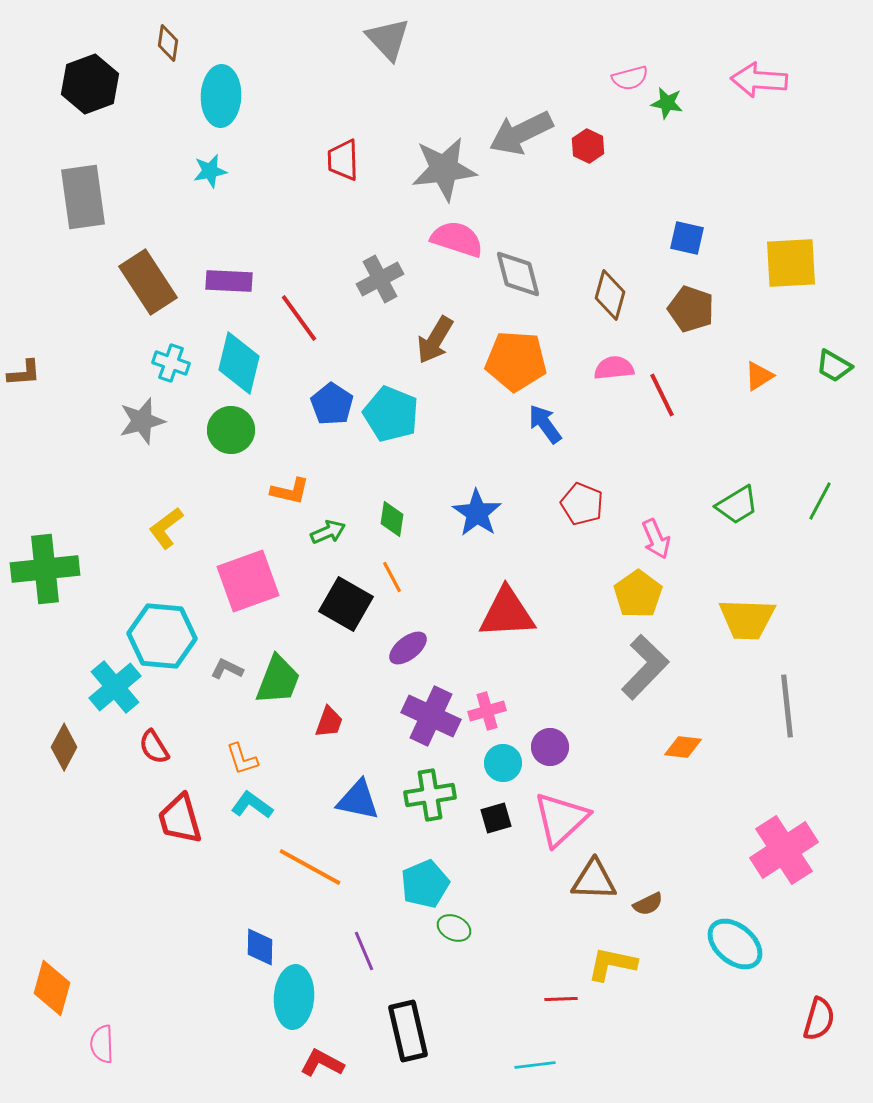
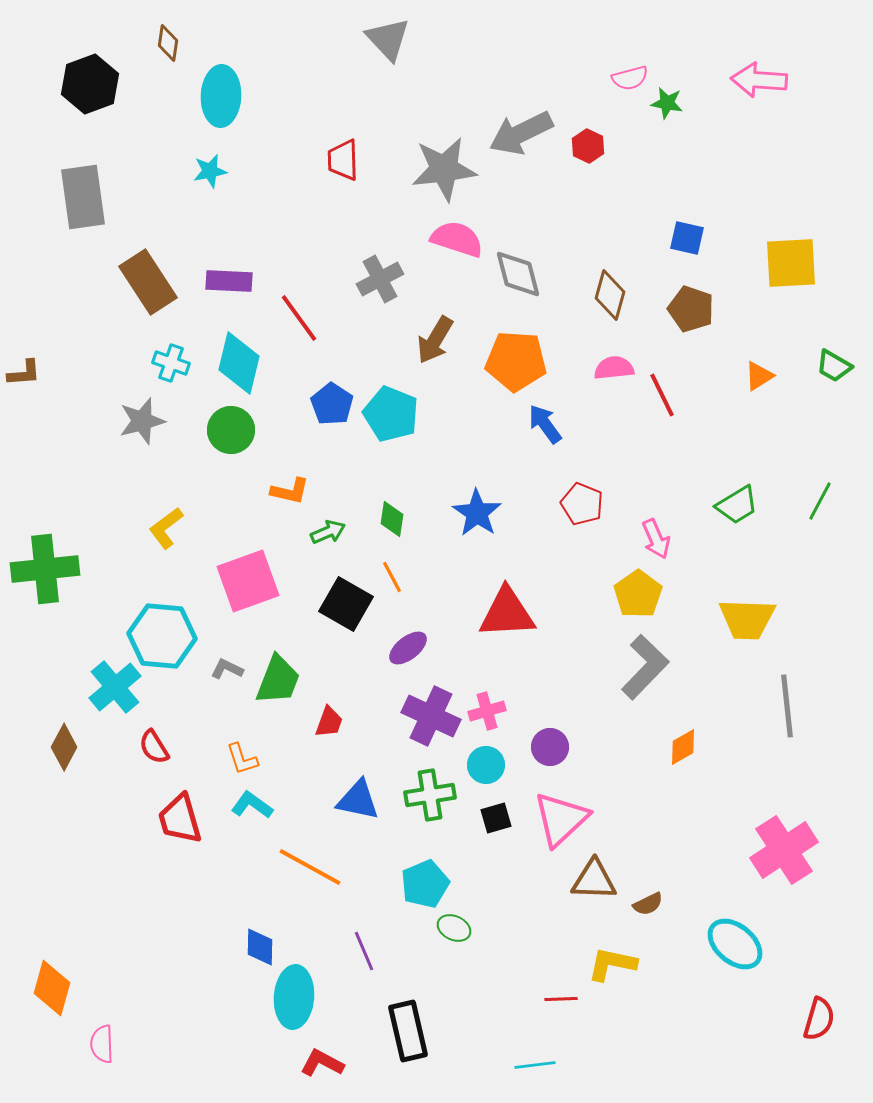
orange diamond at (683, 747): rotated 36 degrees counterclockwise
cyan circle at (503, 763): moved 17 px left, 2 px down
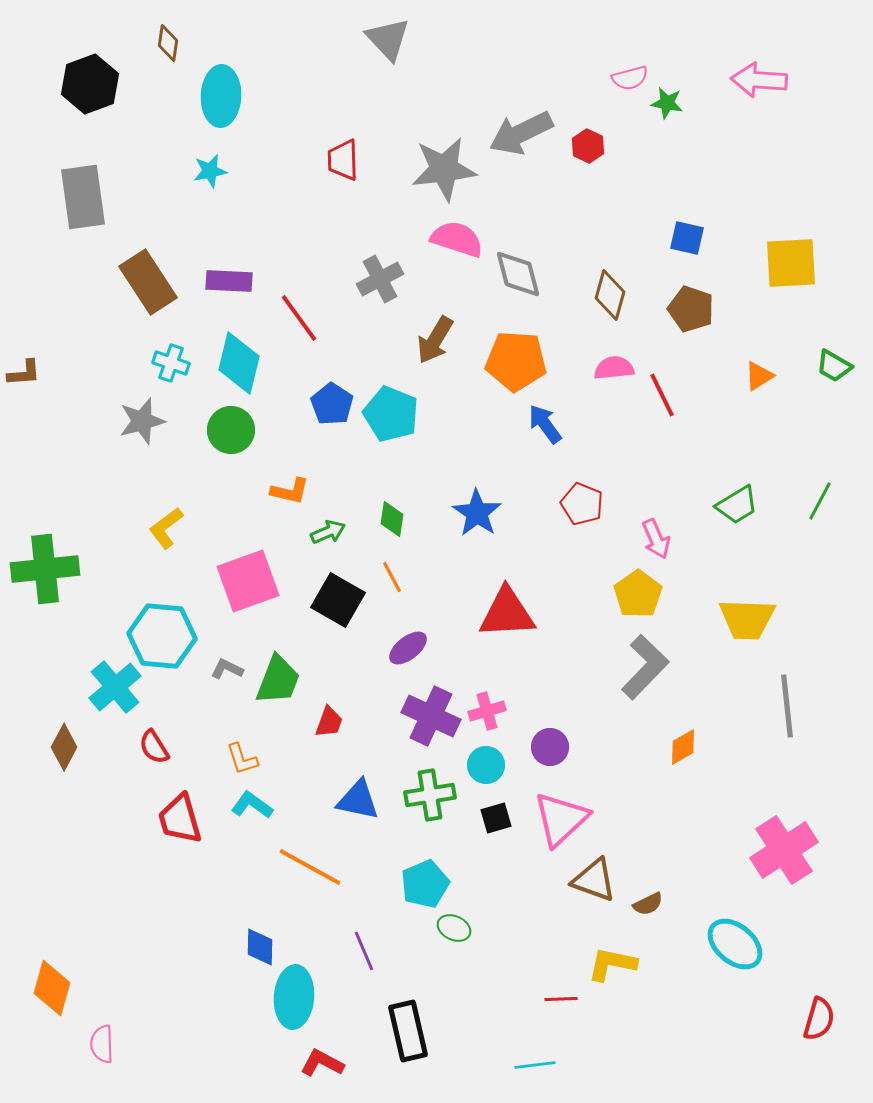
black square at (346, 604): moved 8 px left, 4 px up
brown triangle at (594, 880): rotated 18 degrees clockwise
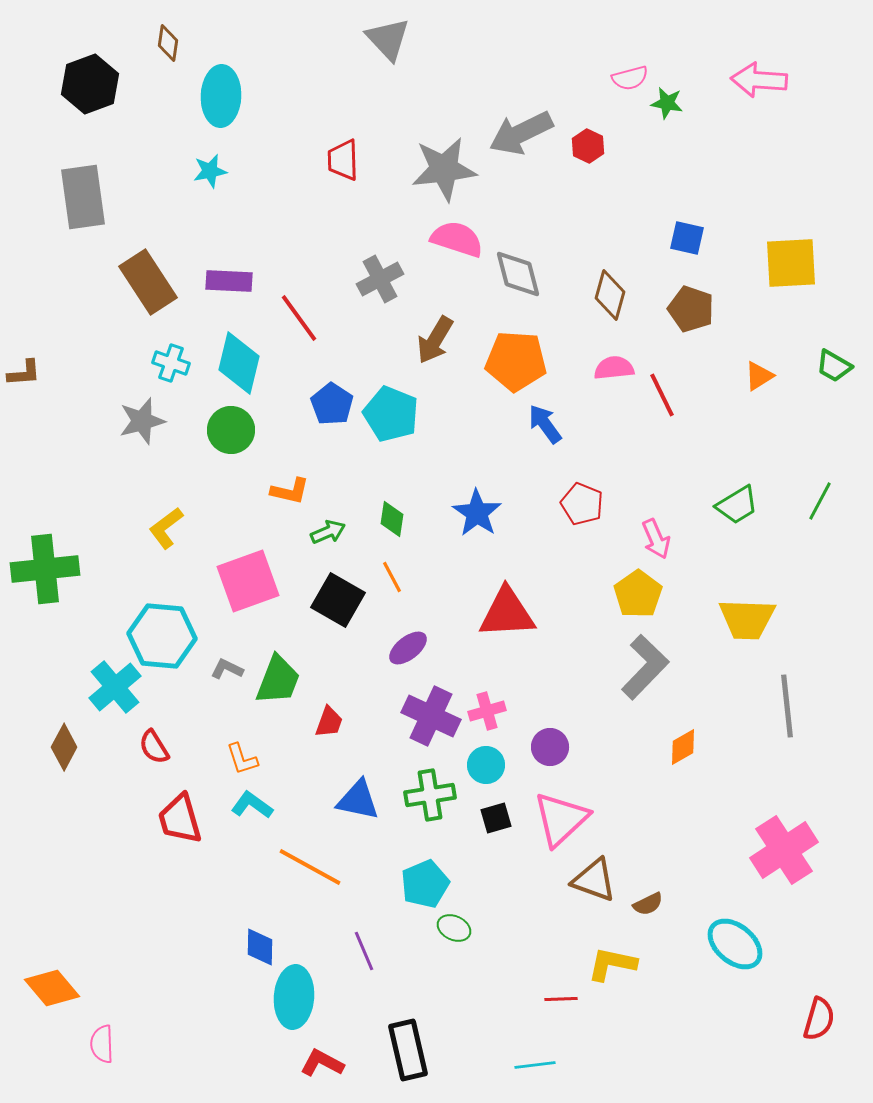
orange diamond at (52, 988): rotated 56 degrees counterclockwise
black rectangle at (408, 1031): moved 19 px down
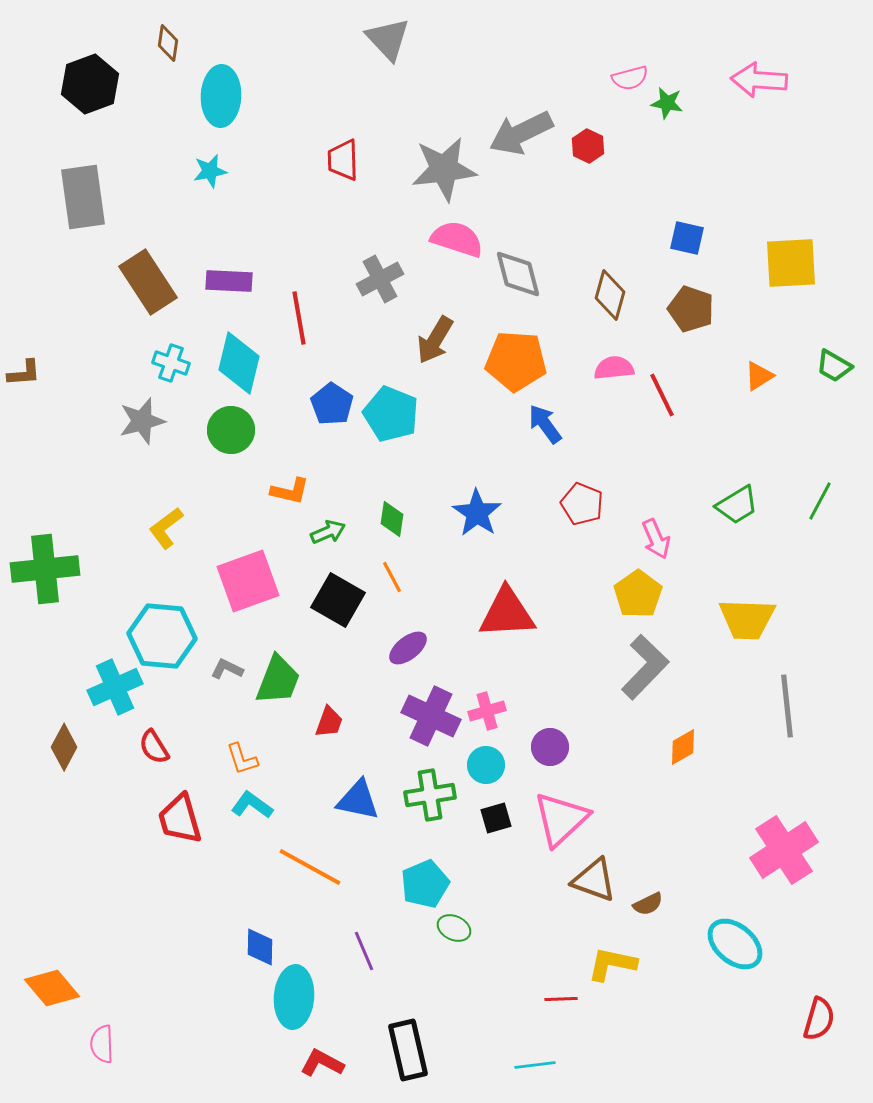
red line at (299, 318): rotated 26 degrees clockwise
cyan cross at (115, 687): rotated 16 degrees clockwise
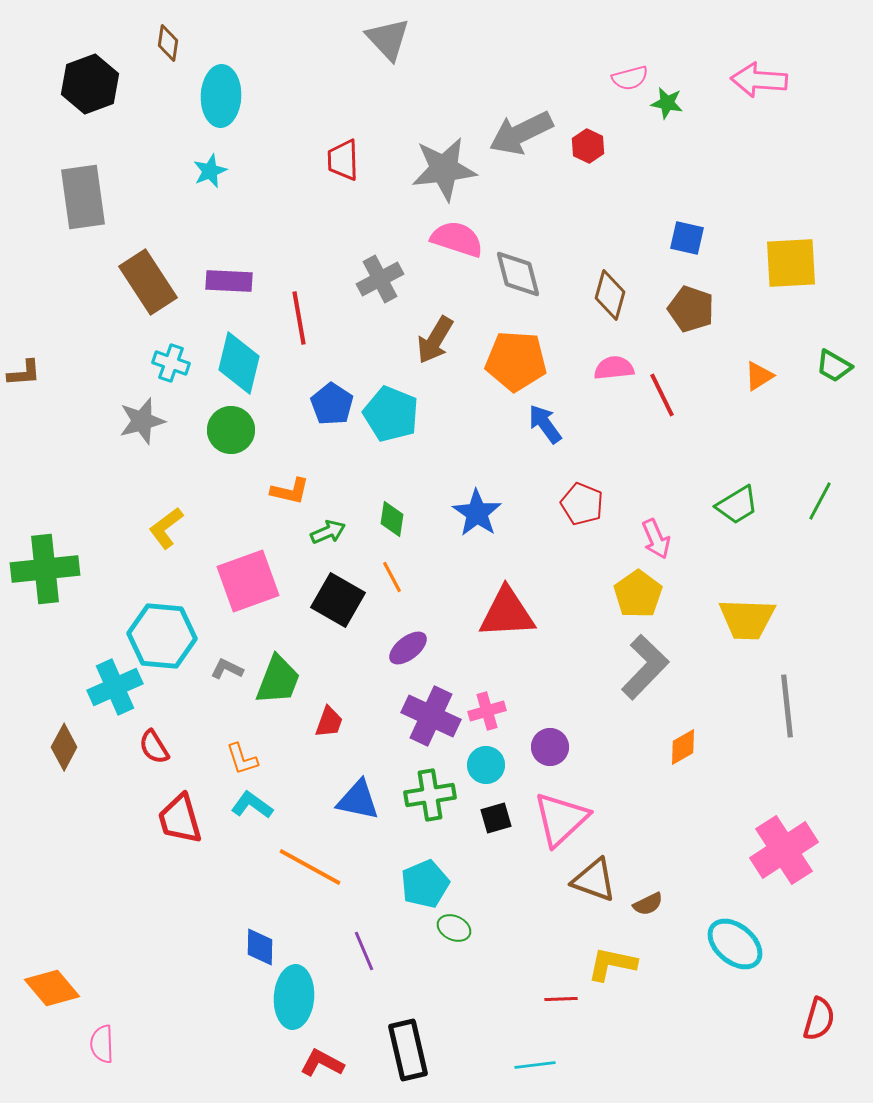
cyan star at (210, 171): rotated 12 degrees counterclockwise
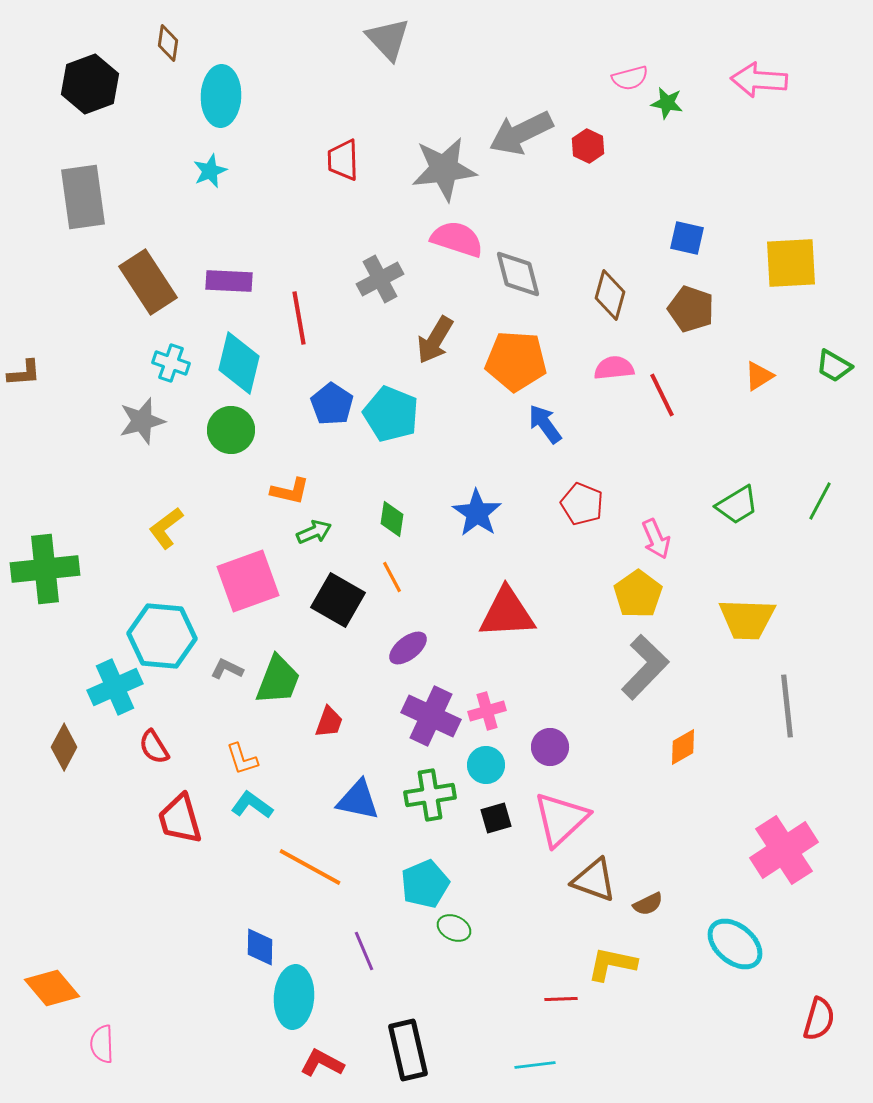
green arrow at (328, 532): moved 14 px left
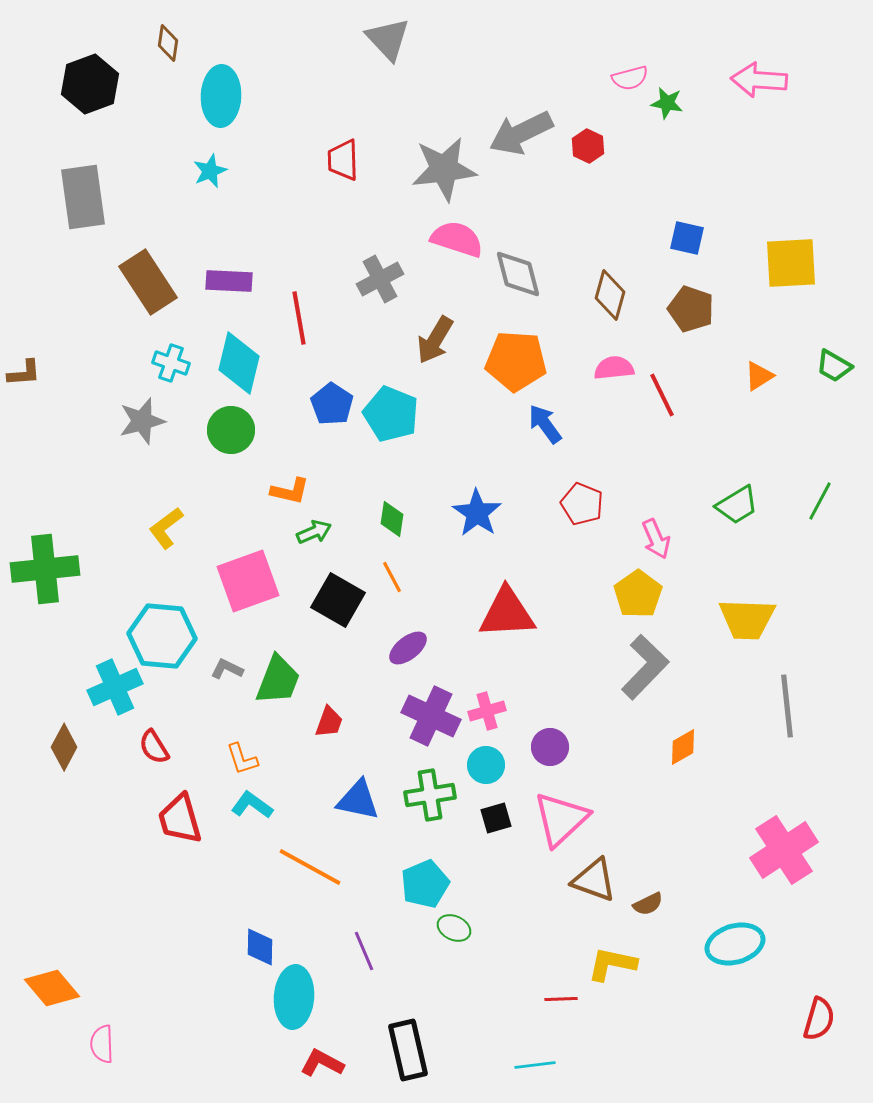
cyan ellipse at (735, 944): rotated 56 degrees counterclockwise
